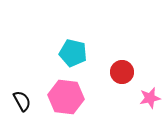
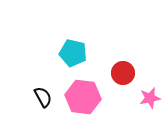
red circle: moved 1 px right, 1 px down
pink hexagon: moved 17 px right
black semicircle: moved 21 px right, 4 px up
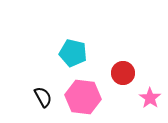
pink star: rotated 25 degrees counterclockwise
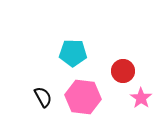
cyan pentagon: rotated 12 degrees counterclockwise
red circle: moved 2 px up
pink star: moved 9 px left
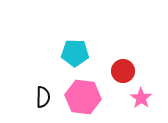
cyan pentagon: moved 2 px right
black semicircle: rotated 30 degrees clockwise
